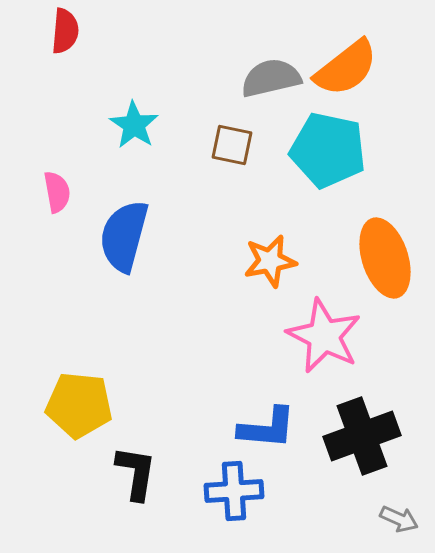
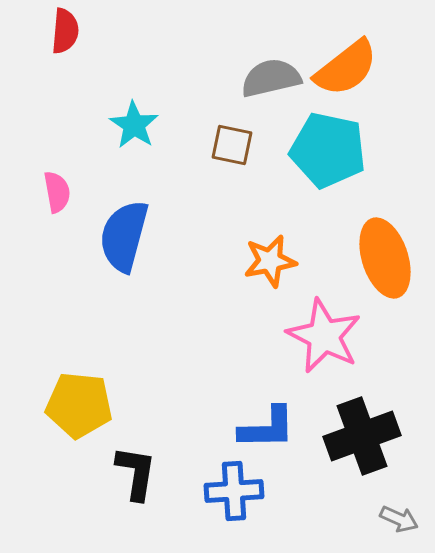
blue L-shape: rotated 6 degrees counterclockwise
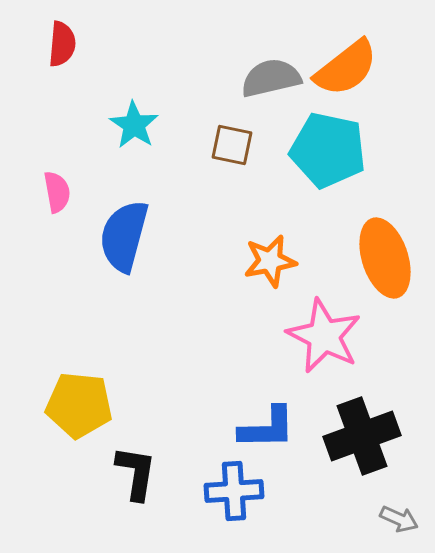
red semicircle: moved 3 px left, 13 px down
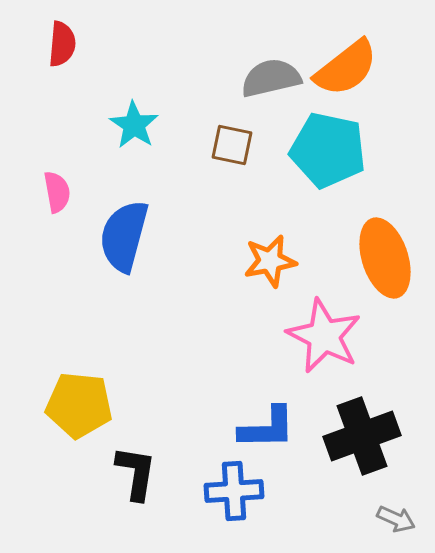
gray arrow: moved 3 px left
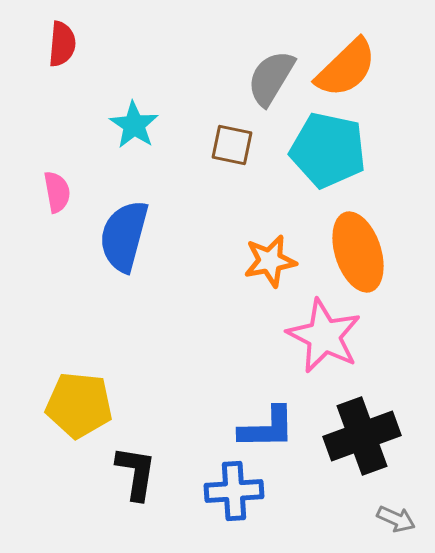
orange semicircle: rotated 6 degrees counterclockwise
gray semicircle: rotated 46 degrees counterclockwise
orange ellipse: moved 27 px left, 6 px up
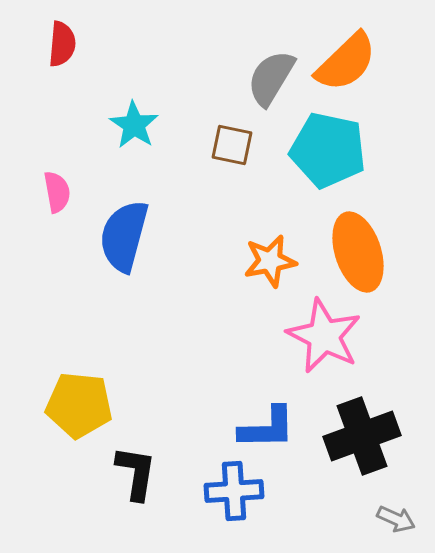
orange semicircle: moved 6 px up
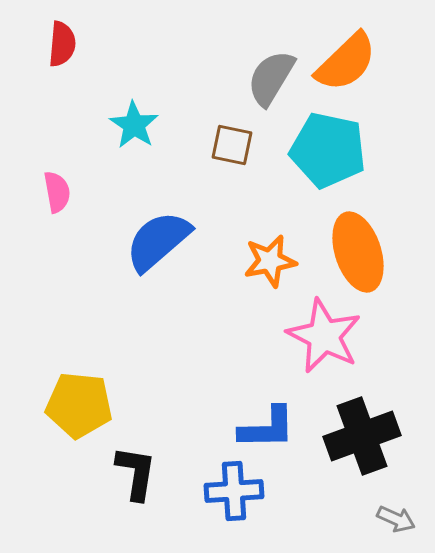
blue semicircle: moved 34 px right, 5 px down; rotated 34 degrees clockwise
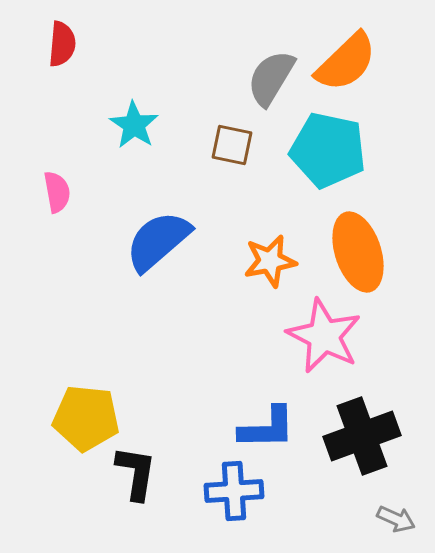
yellow pentagon: moved 7 px right, 13 px down
